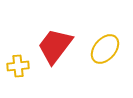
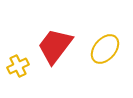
yellow cross: rotated 20 degrees counterclockwise
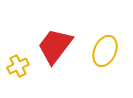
yellow ellipse: moved 2 px down; rotated 16 degrees counterclockwise
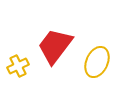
yellow ellipse: moved 8 px left, 11 px down
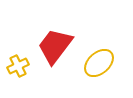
yellow ellipse: moved 2 px right, 1 px down; rotated 24 degrees clockwise
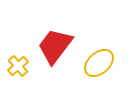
yellow cross: rotated 15 degrees counterclockwise
